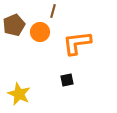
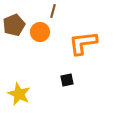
orange L-shape: moved 6 px right
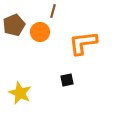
yellow star: moved 1 px right, 1 px up
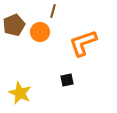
orange L-shape: rotated 12 degrees counterclockwise
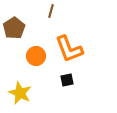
brown line: moved 2 px left
brown pentagon: moved 3 px down; rotated 10 degrees counterclockwise
orange circle: moved 4 px left, 24 px down
orange L-shape: moved 14 px left, 6 px down; rotated 92 degrees counterclockwise
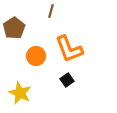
black square: rotated 24 degrees counterclockwise
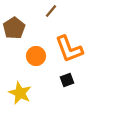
brown line: rotated 24 degrees clockwise
black square: rotated 16 degrees clockwise
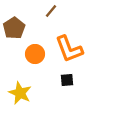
orange circle: moved 1 px left, 2 px up
black square: rotated 16 degrees clockwise
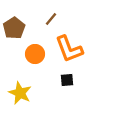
brown line: moved 8 px down
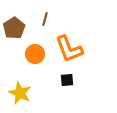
brown line: moved 6 px left; rotated 24 degrees counterclockwise
